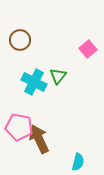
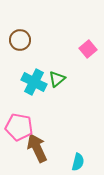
green triangle: moved 1 px left, 3 px down; rotated 12 degrees clockwise
brown arrow: moved 2 px left, 9 px down
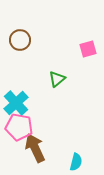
pink square: rotated 24 degrees clockwise
cyan cross: moved 18 px left, 21 px down; rotated 20 degrees clockwise
brown arrow: moved 2 px left
cyan semicircle: moved 2 px left
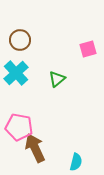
cyan cross: moved 30 px up
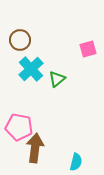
cyan cross: moved 15 px right, 4 px up
brown arrow: rotated 32 degrees clockwise
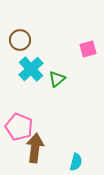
pink pentagon: rotated 12 degrees clockwise
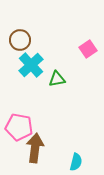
pink square: rotated 18 degrees counterclockwise
cyan cross: moved 4 px up
green triangle: rotated 30 degrees clockwise
pink pentagon: rotated 12 degrees counterclockwise
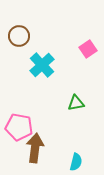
brown circle: moved 1 px left, 4 px up
cyan cross: moved 11 px right
green triangle: moved 19 px right, 24 px down
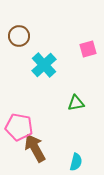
pink square: rotated 18 degrees clockwise
cyan cross: moved 2 px right
brown arrow: rotated 36 degrees counterclockwise
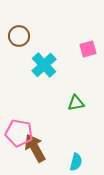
pink pentagon: moved 6 px down
